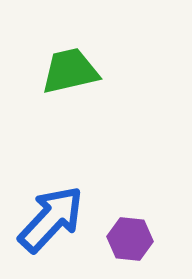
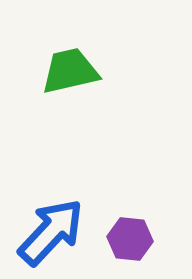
blue arrow: moved 13 px down
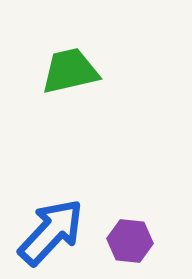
purple hexagon: moved 2 px down
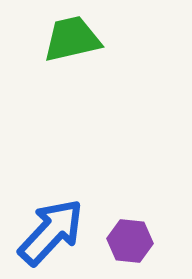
green trapezoid: moved 2 px right, 32 px up
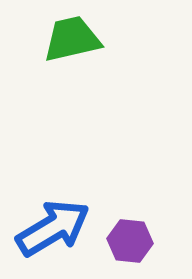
blue arrow: moved 2 px right, 4 px up; rotated 16 degrees clockwise
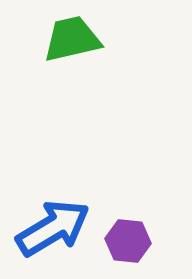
purple hexagon: moved 2 px left
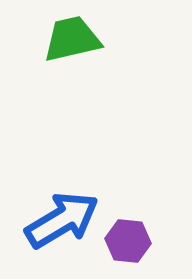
blue arrow: moved 9 px right, 8 px up
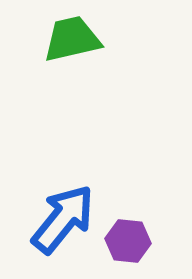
blue arrow: moved 1 px right, 1 px up; rotated 20 degrees counterclockwise
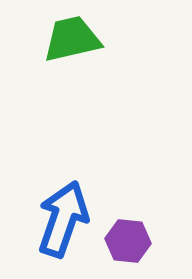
blue arrow: rotated 20 degrees counterclockwise
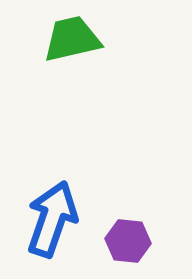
blue arrow: moved 11 px left
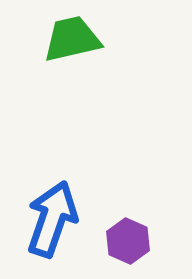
purple hexagon: rotated 18 degrees clockwise
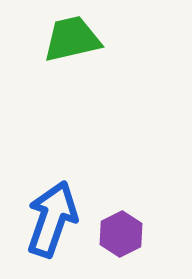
purple hexagon: moved 7 px left, 7 px up; rotated 9 degrees clockwise
